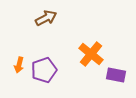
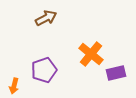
orange arrow: moved 5 px left, 21 px down
purple rectangle: moved 2 px up; rotated 24 degrees counterclockwise
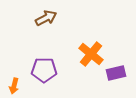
purple pentagon: rotated 20 degrees clockwise
